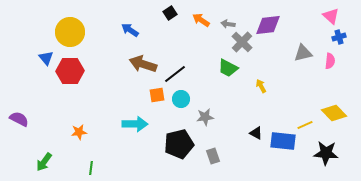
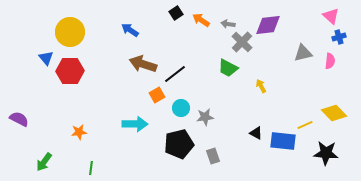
black square: moved 6 px right
orange square: rotated 21 degrees counterclockwise
cyan circle: moved 9 px down
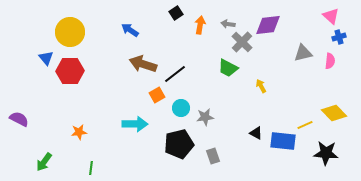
orange arrow: moved 1 px left, 5 px down; rotated 66 degrees clockwise
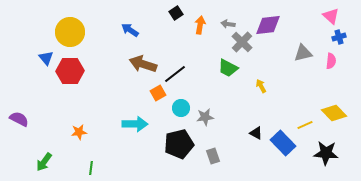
pink semicircle: moved 1 px right
orange square: moved 1 px right, 2 px up
blue rectangle: moved 2 px down; rotated 40 degrees clockwise
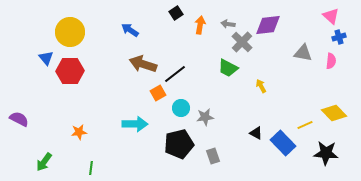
gray triangle: rotated 24 degrees clockwise
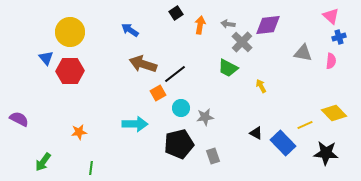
green arrow: moved 1 px left
